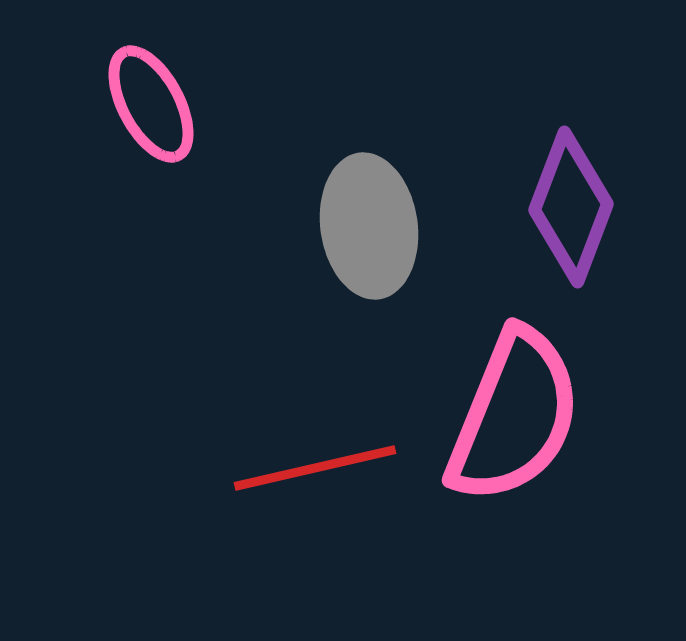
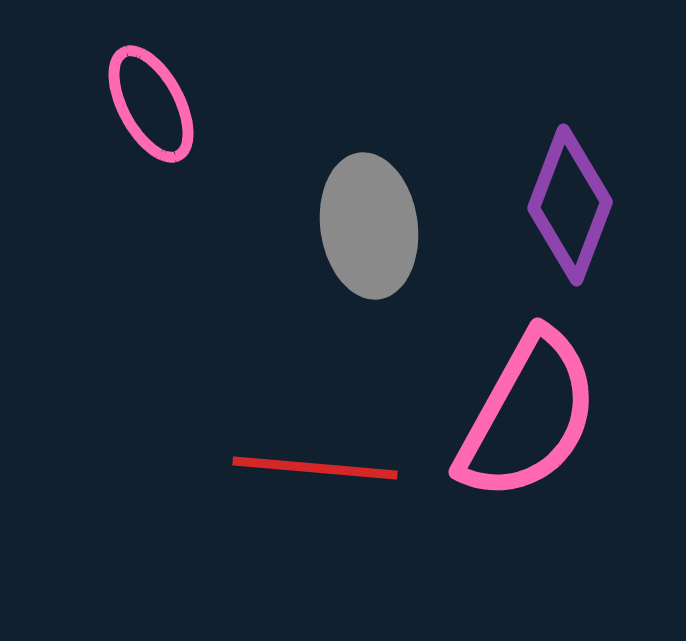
purple diamond: moved 1 px left, 2 px up
pink semicircle: moved 14 px right; rotated 7 degrees clockwise
red line: rotated 18 degrees clockwise
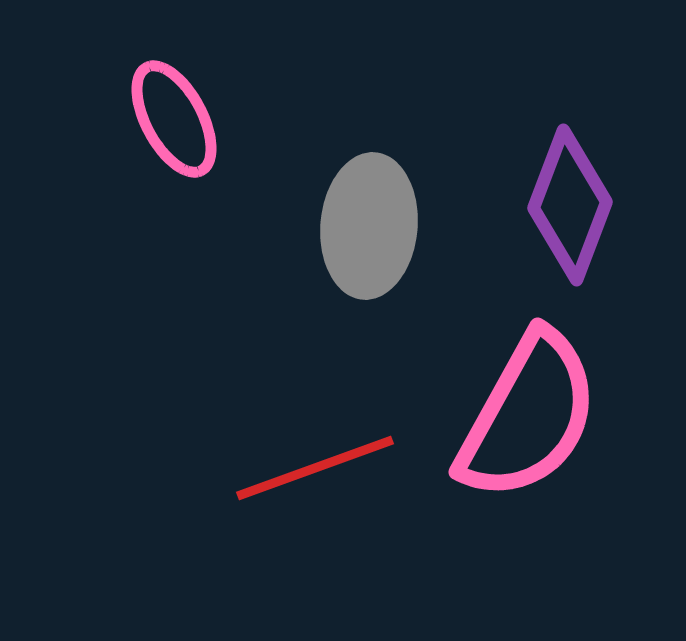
pink ellipse: moved 23 px right, 15 px down
gray ellipse: rotated 13 degrees clockwise
red line: rotated 25 degrees counterclockwise
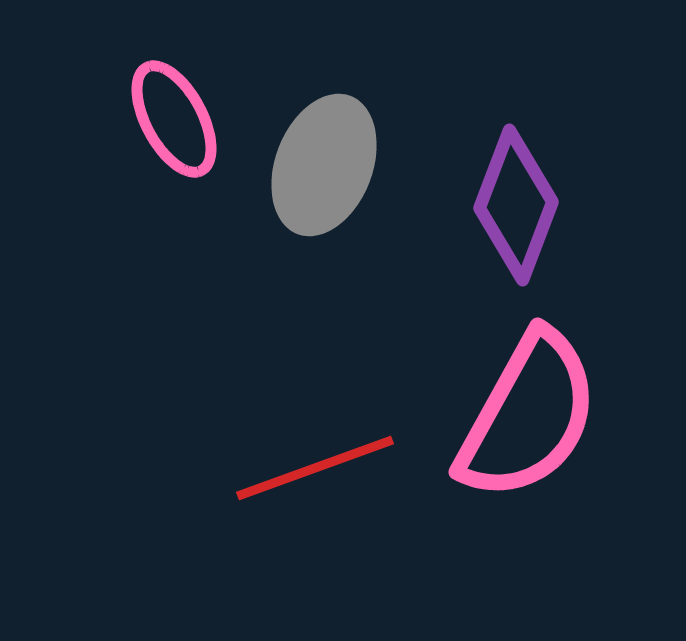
purple diamond: moved 54 px left
gray ellipse: moved 45 px left, 61 px up; rotated 16 degrees clockwise
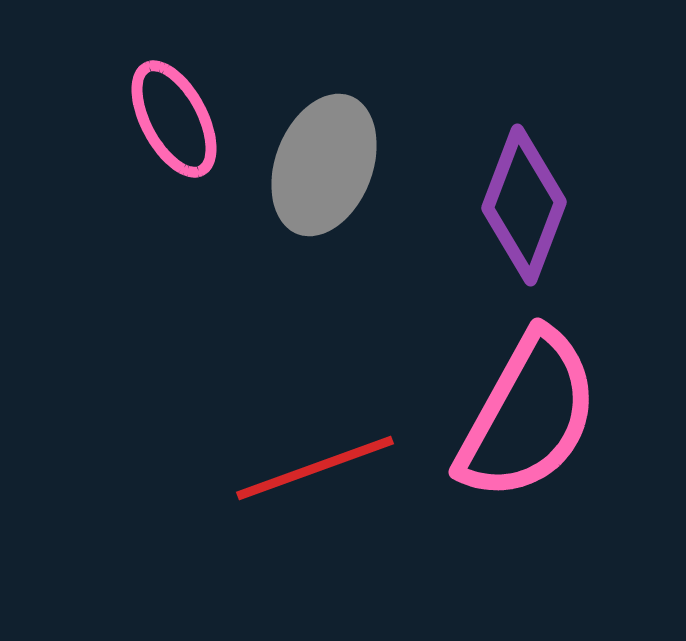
purple diamond: moved 8 px right
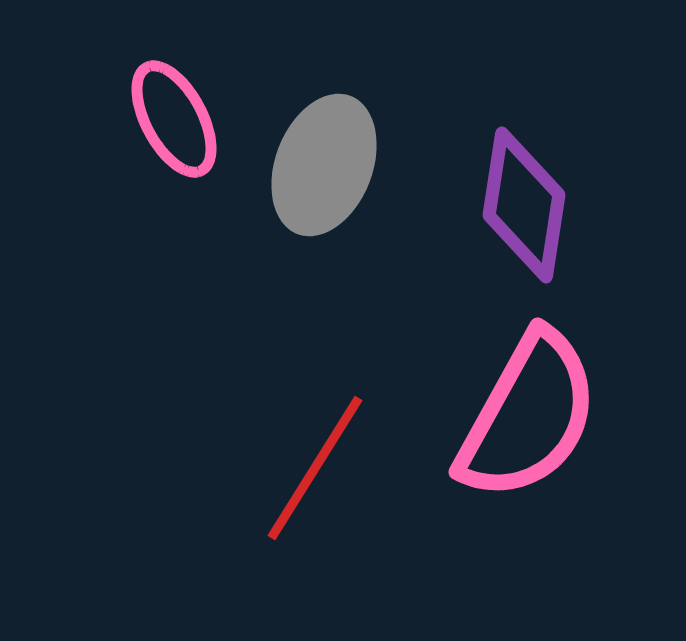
purple diamond: rotated 12 degrees counterclockwise
red line: rotated 38 degrees counterclockwise
